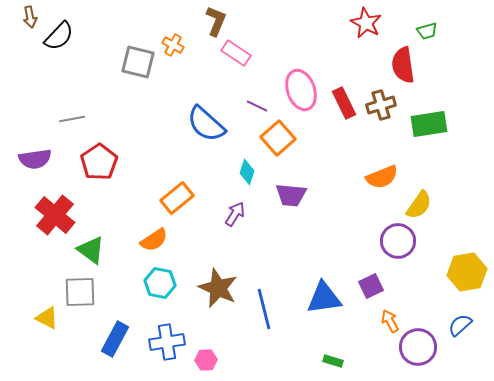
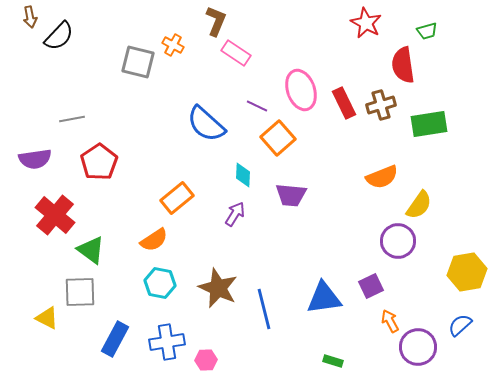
cyan diamond at (247, 172): moved 4 px left, 3 px down; rotated 15 degrees counterclockwise
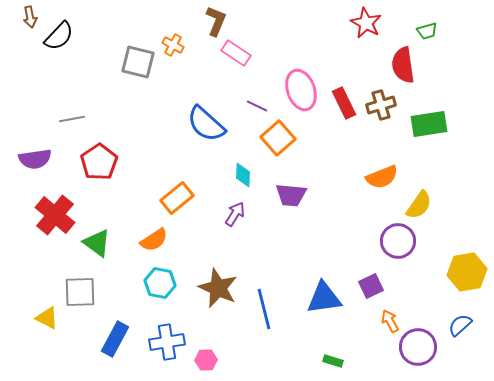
green triangle at (91, 250): moved 6 px right, 7 px up
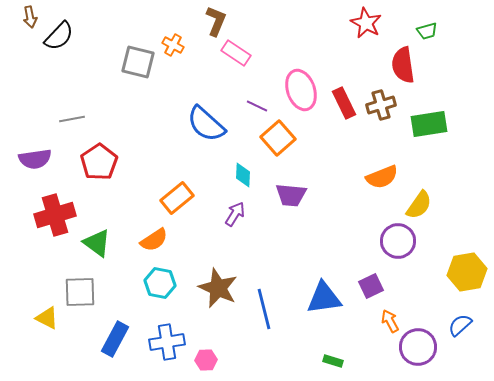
red cross at (55, 215): rotated 33 degrees clockwise
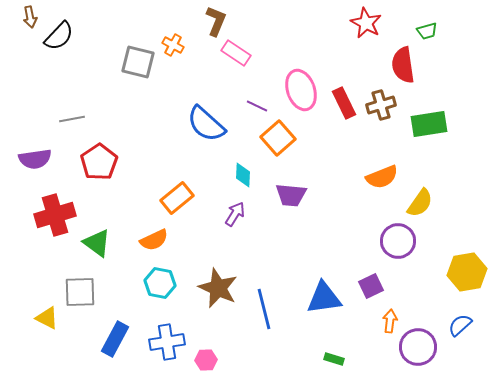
yellow semicircle at (419, 205): moved 1 px right, 2 px up
orange semicircle at (154, 240): rotated 8 degrees clockwise
orange arrow at (390, 321): rotated 35 degrees clockwise
green rectangle at (333, 361): moved 1 px right, 2 px up
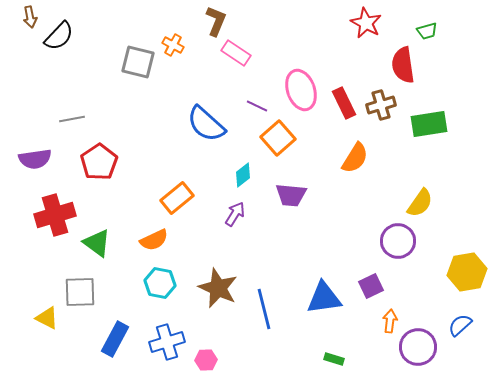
cyan diamond at (243, 175): rotated 50 degrees clockwise
orange semicircle at (382, 177): moved 27 px left, 19 px up; rotated 36 degrees counterclockwise
blue cross at (167, 342): rotated 8 degrees counterclockwise
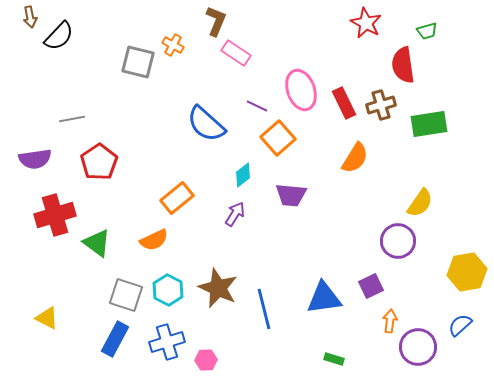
cyan hexagon at (160, 283): moved 8 px right, 7 px down; rotated 16 degrees clockwise
gray square at (80, 292): moved 46 px right, 3 px down; rotated 20 degrees clockwise
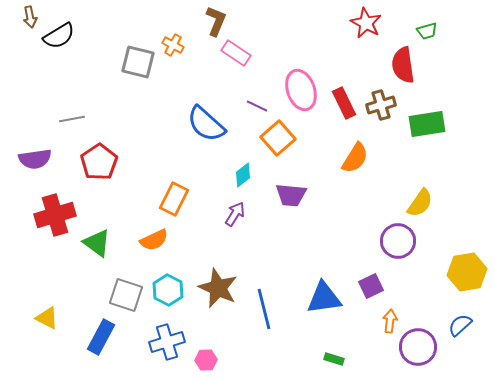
black semicircle at (59, 36): rotated 16 degrees clockwise
green rectangle at (429, 124): moved 2 px left
orange rectangle at (177, 198): moved 3 px left, 1 px down; rotated 24 degrees counterclockwise
blue rectangle at (115, 339): moved 14 px left, 2 px up
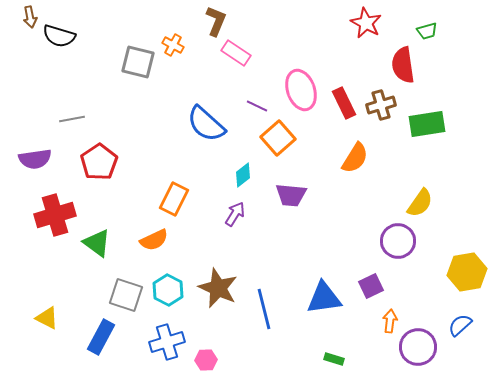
black semicircle at (59, 36): rotated 48 degrees clockwise
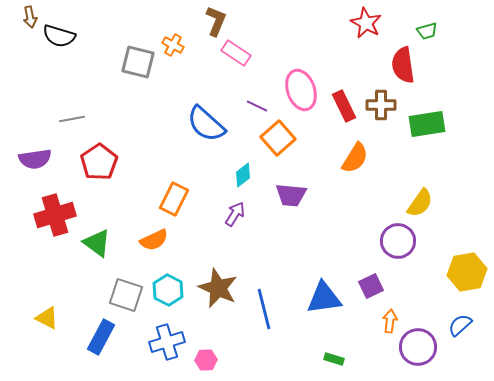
red rectangle at (344, 103): moved 3 px down
brown cross at (381, 105): rotated 16 degrees clockwise
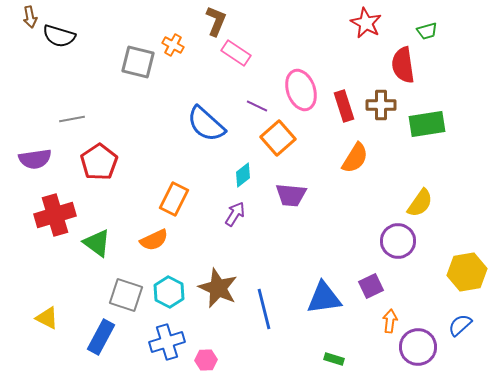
red rectangle at (344, 106): rotated 8 degrees clockwise
cyan hexagon at (168, 290): moved 1 px right, 2 px down
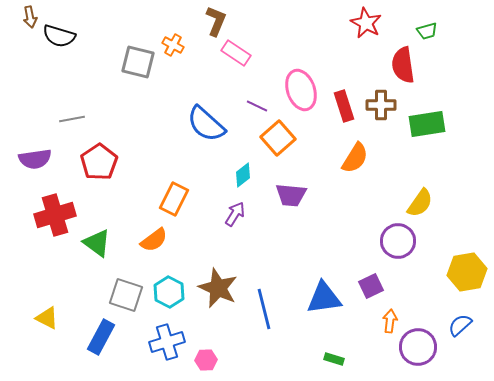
orange semicircle at (154, 240): rotated 12 degrees counterclockwise
